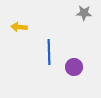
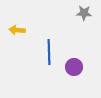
yellow arrow: moved 2 px left, 3 px down
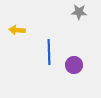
gray star: moved 5 px left, 1 px up
purple circle: moved 2 px up
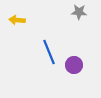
yellow arrow: moved 10 px up
blue line: rotated 20 degrees counterclockwise
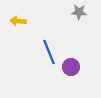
yellow arrow: moved 1 px right, 1 px down
purple circle: moved 3 px left, 2 px down
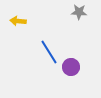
blue line: rotated 10 degrees counterclockwise
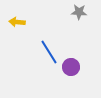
yellow arrow: moved 1 px left, 1 px down
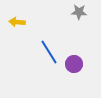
purple circle: moved 3 px right, 3 px up
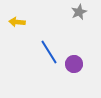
gray star: rotated 28 degrees counterclockwise
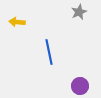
blue line: rotated 20 degrees clockwise
purple circle: moved 6 px right, 22 px down
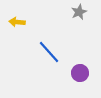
blue line: rotated 30 degrees counterclockwise
purple circle: moved 13 px up
